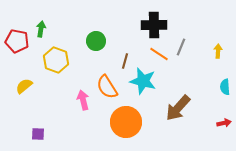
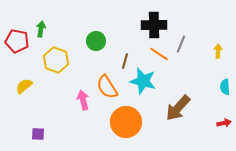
gray line: moved 3 px up
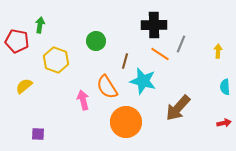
green arrow: moved 1 px left, 4 px up
orange line: moved 1 px right
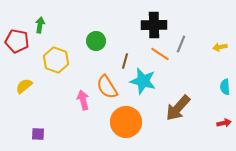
yellow arrow: moved 2 px right, 4 px up; rotated 104 degrees counterclockwise
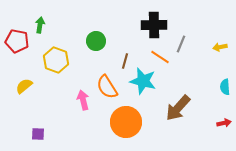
orange line: moved 3 px down
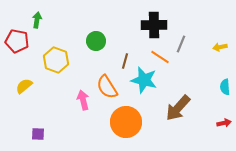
green arrow: moved 3 px left, 5 px up
cyan star: moved 1 px right, 1 px up
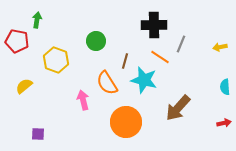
orange semicircle: moved 4 px up
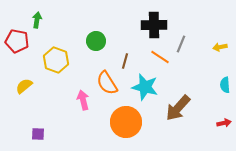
cyan star: moved 1 px right, 7 px down
cyan semicircle: moved 2 px up
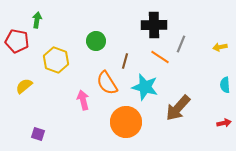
purple square: rotated 16 degrees clockwise
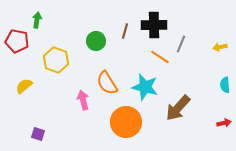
brown line: moved 30 px up
